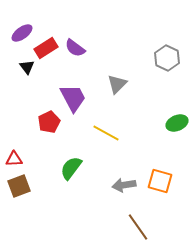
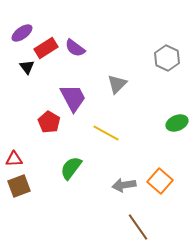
red pentagon: rotated 15 degrees counterclockwise
orange square: rotated 25 degrees clockwise
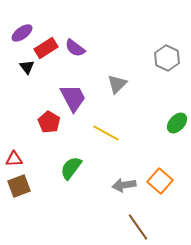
green ellipse: rotated 25 degrees counterclockwise
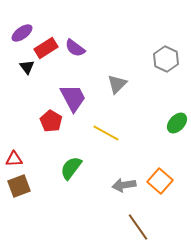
gray hexagon: moved 1 px left, 1 px down
red pentagon: moved 2 px right, 1 px up
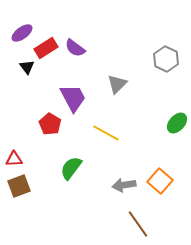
red pentagon: moved 1 px left, 3 px down
brown line: moved 3 px up
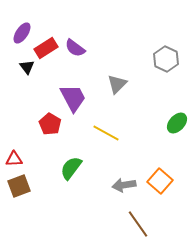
purple ellipse: rotated 20 degrees counterclockwise
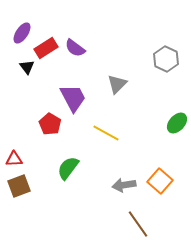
green semicircle: moved 3 px left
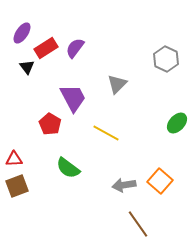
purple semicircle: rotated 90 degrees clockwise
green semicircle: rotated 90 degrees counterclockwise
brown square: moved 2 px left
